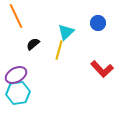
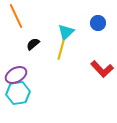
yellow line: moved 2 px right
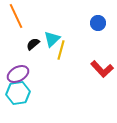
cyan triangle: moved 14 px left, 7 px down
purple ellipse: moved 2 px right, 1 px up
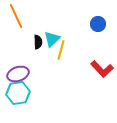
blue circle: moved 1 px down
black semicircle: moved 5 px right, 2 px up; rotated 128 degrees clockwise
purple ellipse: rotated 10 degrees clockwise
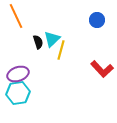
blue circle: moved 1 px left, 4 px up
black semicircle: rotated 16 degrees counterclockwise
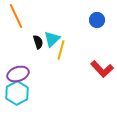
cyan hexagon: moved 1 px left; rotated 20 degrees counterclockwise
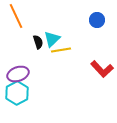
yellow line: rotated 66 degrees clockwise
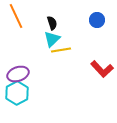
black semicircle: moved 14 px right, 19 px up
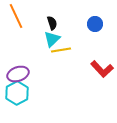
blue circle: moved 2 px left, 4 px down
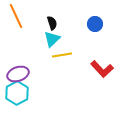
yellow line: moved 1 px right, 5 px down
